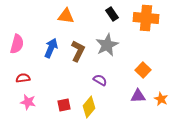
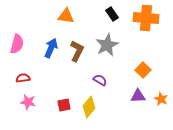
brown L-shape: moved 1 px left
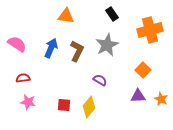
orange cross: moved 4 px right, 12 px down; rotated 20 degrees counterclockwise
pink semicircle: rotated 72 degrees counterclockwise
red square: rotated 16 degrees clockwise
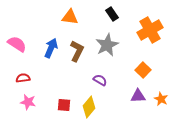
orange triangle: moved 4 px right, 1 px down
orange cross: rotated 15 degrees counterclockwise
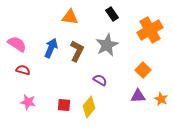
red semicircle: moved 8 px up; rotated 24 degrees clockwise
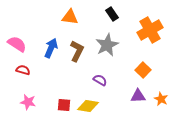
yellow diamond: moved 1 px left, 1 px up; rotated 60 degrees clockwise
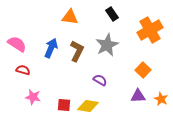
pink star: moved 5 px right, 5 px up
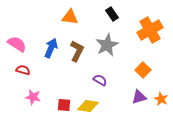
purple triangle: moved 1 px right, 1 px down; rotated 14 degrees counterclockwise
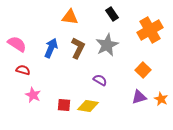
brown L-shape: moved 1 px right, 3 px up
pink star: moved 2 px up; rotated 14 degrees clockwise
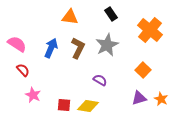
black rectangle: moved 1 px left
orange cross: rotated 20 degrees counterclockwise
red semicircle: rotated 32 degrees clockwise
purple triangle: moved 1 px down
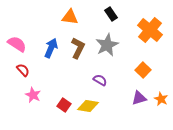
red square: rotated 32 degrees clockwise
